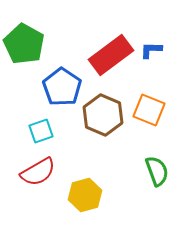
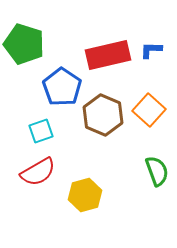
green pentagon: rotated 12 degrees counterclockwise
red rectangle: moved 3 px left; rotated 24 degrees clockwise
orange square: rotated 20 degrees clockwise
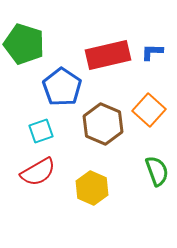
blue L-shape: moved 1 px right, 2 px down
brown hexagon: moved 9 px down
yellow hexagon: moved 7 px right, 7 px up; rotated 20 degrees counterclockwise
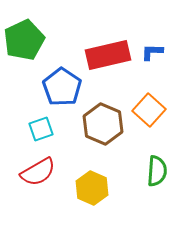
green pentagon: moved 4 px up; rotated 30 degrees clockwise
cyan square: moved 2 px up
green semicircle: rotated 24 degrees clockwise
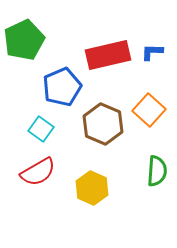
blue pentagon: rotated 15 degrees clockwise
cyan square: rotated 35 degrees counterclockwise
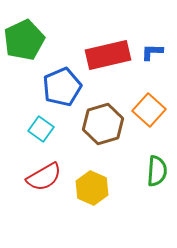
brown hexagon: rotated 21 degrees clockwise
red semicircle: moved 6 px right, 5 px down
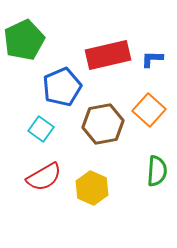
blue L-shape: moved 7 px down
brown hexagon: rotated 6 degrees clockwise
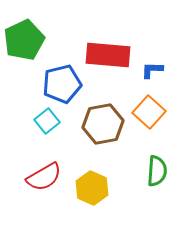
red rectangle: rotated 18 degrees clockwise
blue L-shape: moved 11 px down
blue pentagon: moved 3 px up; rotated 9 degrees clockwise
orange square: moved 2 px down
cyan square: moved 6 px right, 8 px up; rotated 15 degrees clockwise
